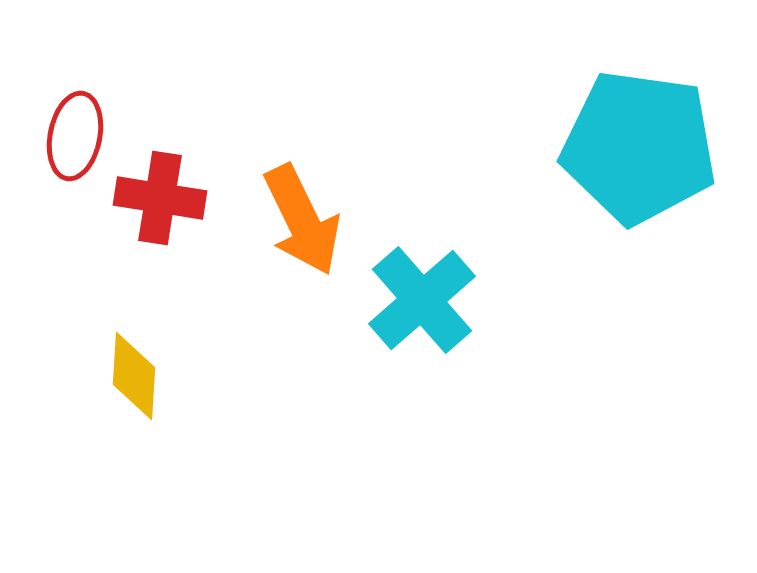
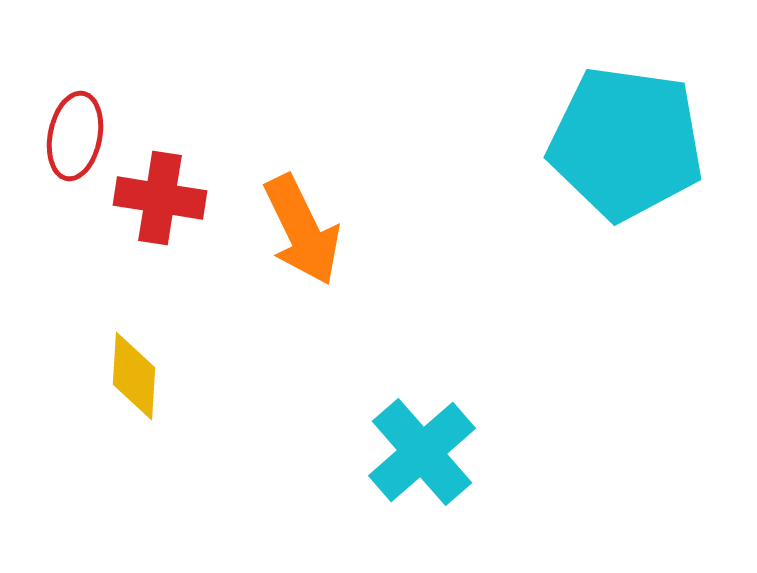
cyan pentagon: moved 13 px left, 4 px up
orange arrow: moved 10 px down
cyan cross: moved 152 px down
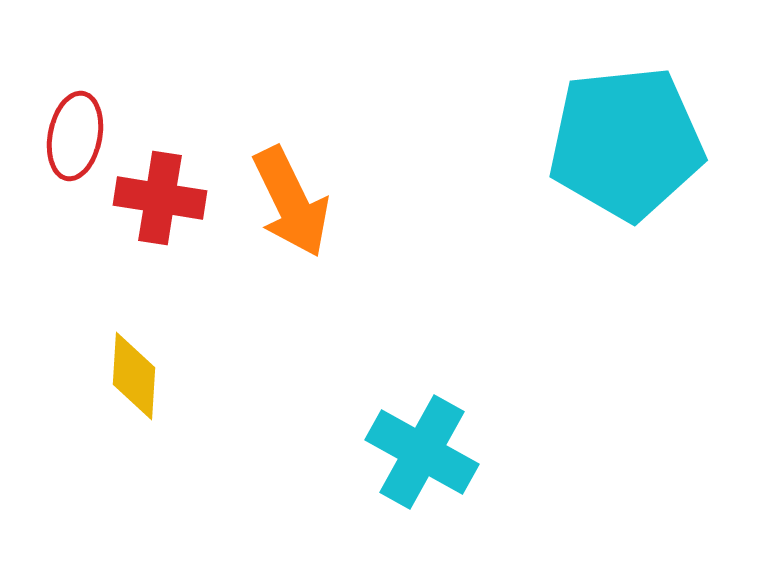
cyan pentagon: rotated 14 degrees counterclockwise
orange arrow: moved 11 px left, 28 px up
cyan cross: rotated 20 degrees counterclockwise
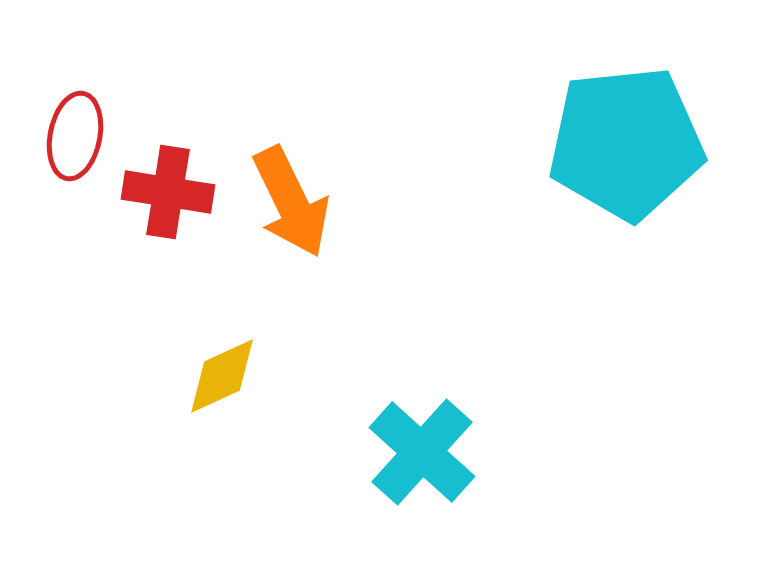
red cross: moved 8 px right, 6 px up
yellow diamond: moved 88 px right; rotated 62 degrees clockwise
cyan cross: rotated 13 degrees clockwise
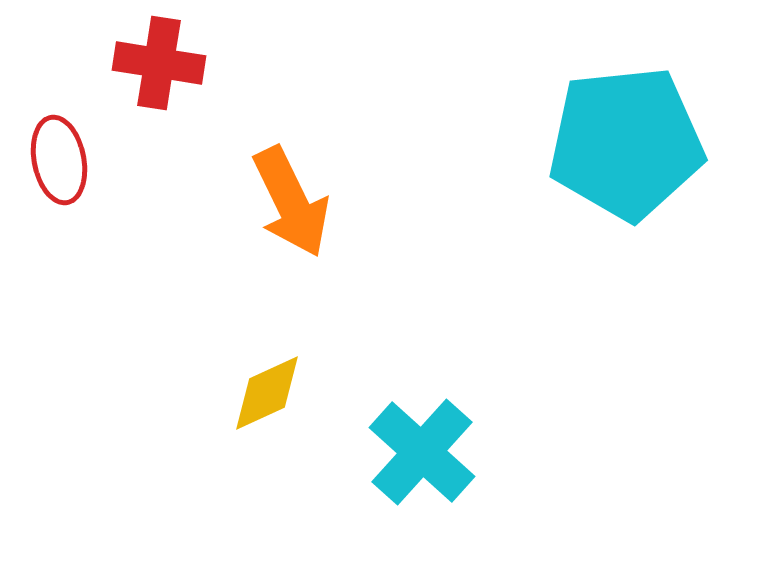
red ellipse: moved 16 px left, 24 px down; rotated 22 degrees counterclockwise
red cross: moved 9 px left, 129 px up
yellow diamond: moved 45 px right, 17 px down
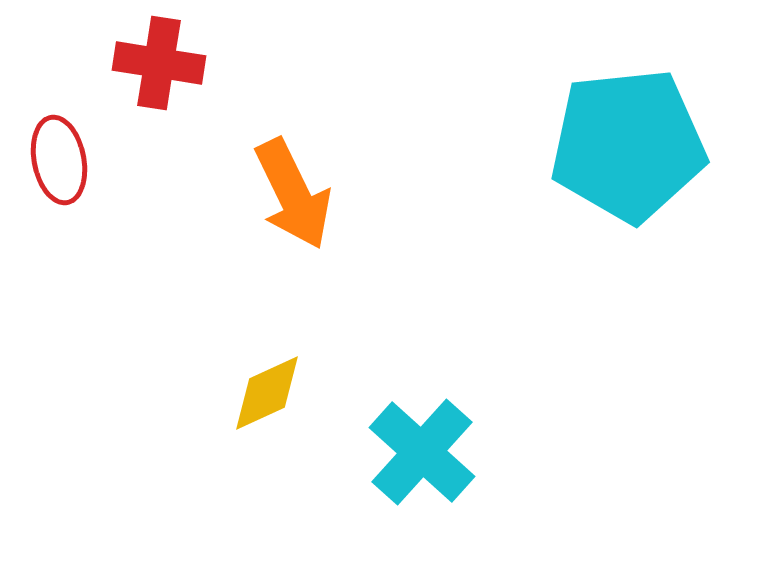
cyan pentagon: moved 2 px right, 2 px down
orange arrow: moved 2 px right, 8 px up
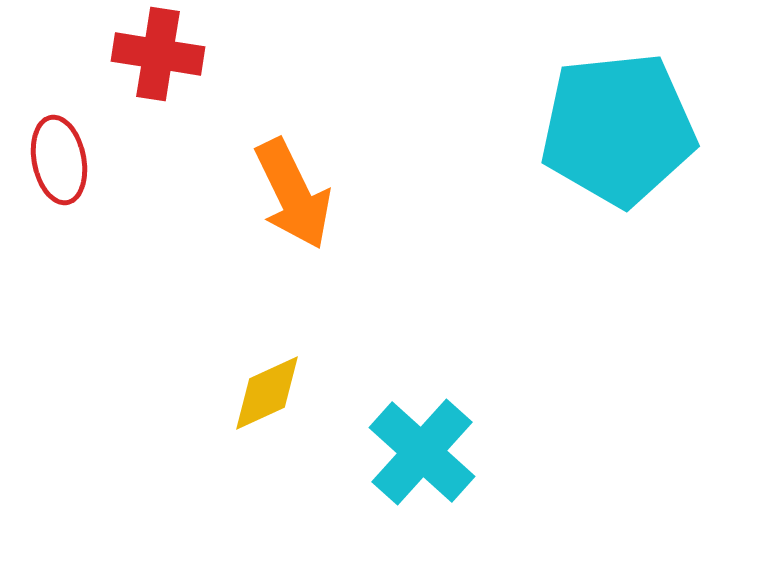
red cross: moved 1 px left, 9 px up
cyan pentagon: moved 10 px left, 16 px up
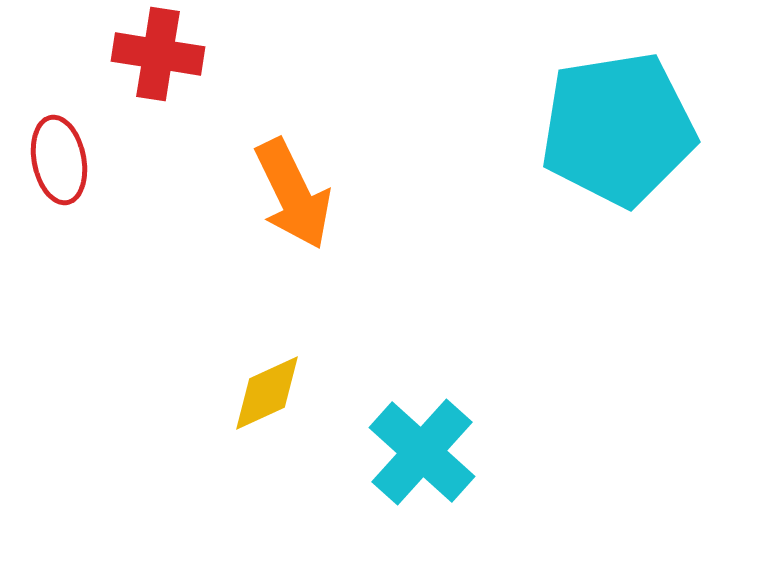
cyan pentagon: rotated 3 degrees counterclockwise
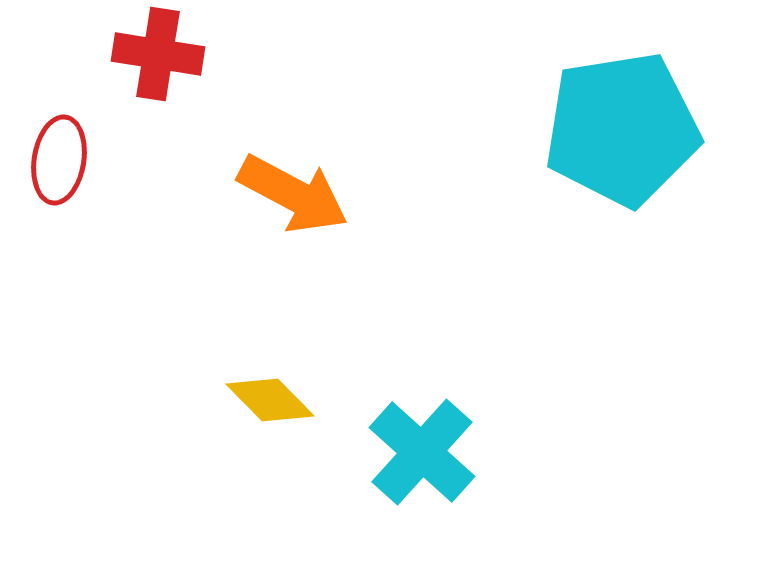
cyan pentagon: moved 4 px right
red ellipse: rotated 20 degrees clockwise
orange arrow: rotated 36 degrees counterclockwise
yellow diamond: moved 3 px right, 7 px down; rotated 70 degrees clockwise
